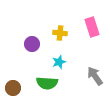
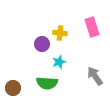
purple circle: moved 10 px right
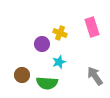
yellow cross: rotated 16 degrees clockwise
brown circle: moved 9 px right, 13 px up
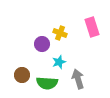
gray arrow: moved 17 px left, 3 px down; rotated 18 degrees clockwise
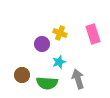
pink rectangle: moved 1 px right, 7 px down
